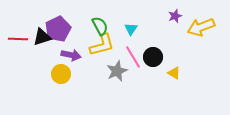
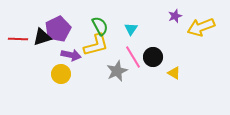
yellow L-shape: moved 6 px left
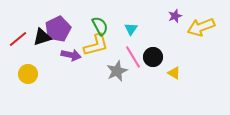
red line: rotated 42 degrees counterclockwise
yellow circle: moved 33 px left
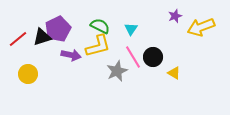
green semicircle: rotated 36 degrees counterclockwise
yellow L-shape: moved 2 px right, 1 px down
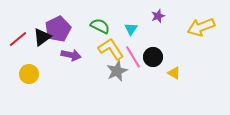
purple star: moved 17 px left
black triangle: rotated 18 degrees counterclockwise
yellow L-shape: moved 13 px right, 3 px down; rotated 108 degrees counterclockwise
yellow circle: moved 1 px right
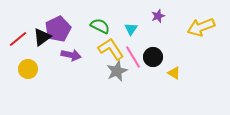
yellow circle: moved 1 px left, 5 px up
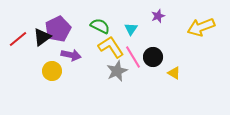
yellow L-shape: moved 2 px up
yellow circle: moved 24 px right, 2 px down
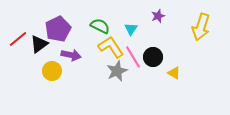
yellow arrow: rotated 52 degrees counterclockwise
black triangle: moved 3 px left, 7 px down
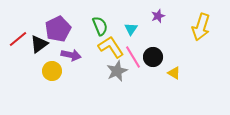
green semicircle: rotated 42 degrees clockwise
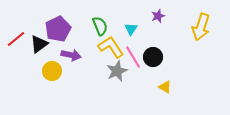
red line: moved 2 px left
yellow triangle: moved 9 px left, 14 px down
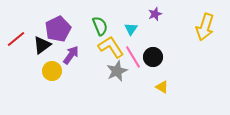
purple star: moved 3 px left, 2 px up
yellow arrow: moved 4 px right
black triangle: moved 3 px right, 1 px down
purple arrow: rotated 66 degrees counterclockwise
yellow triangle: moved 3 px left
